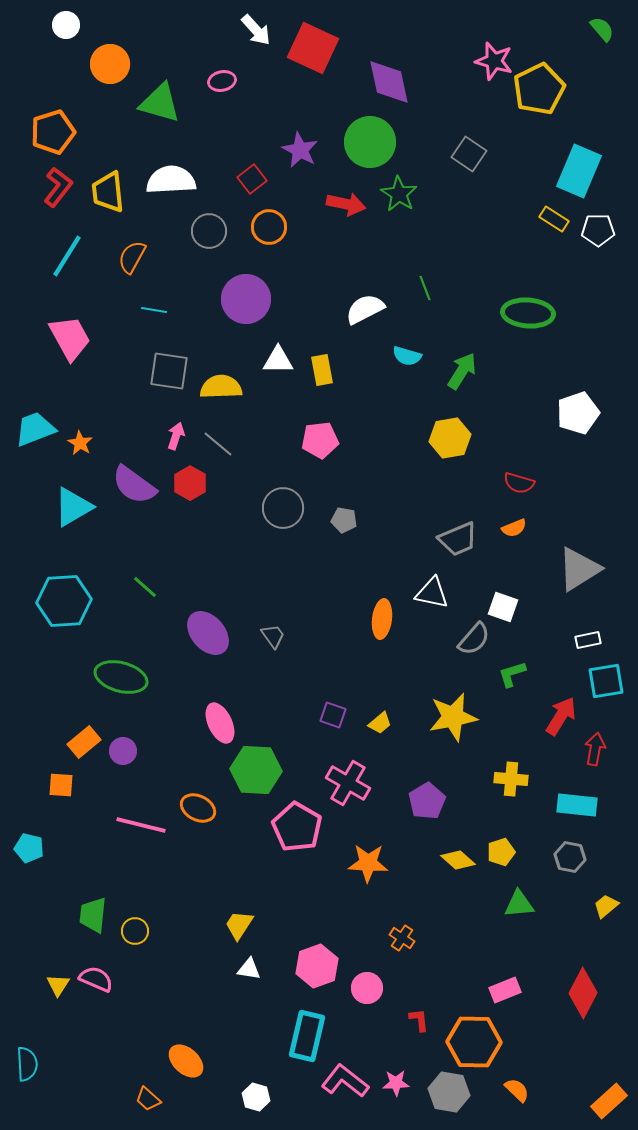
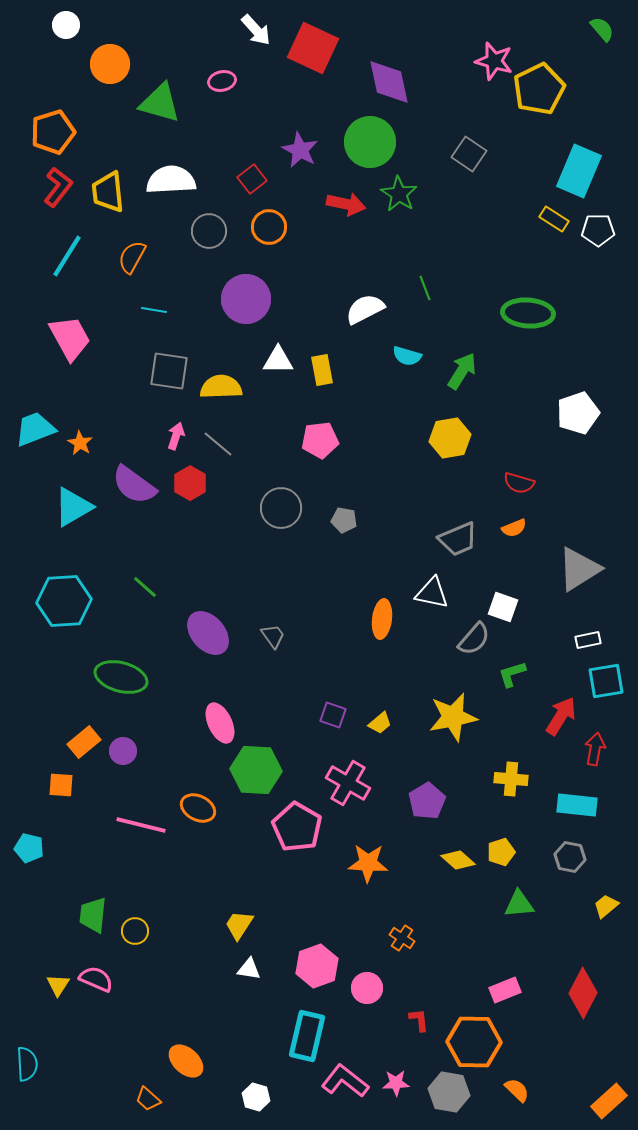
gray circle at (283, 508): moved 2 px left
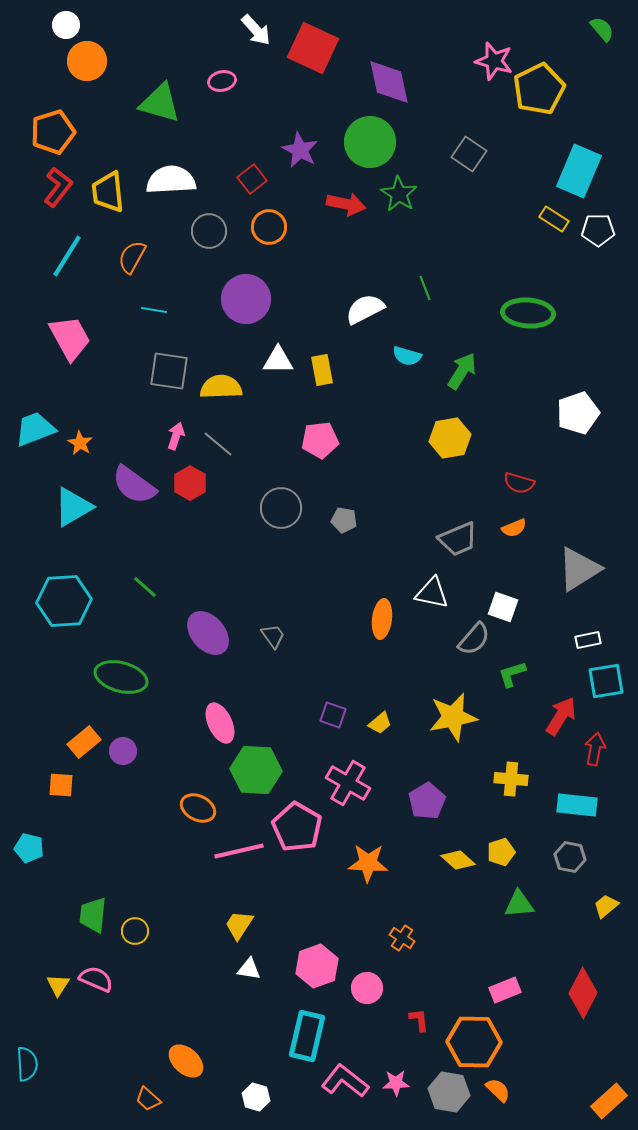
orange circle at (110, 64): moved 23 px left, 3 px up
pink line at (141, 825): moved 98 px right, 26 px down; rotated 27 degrees counterclockwise
orange semicircle at (517, 1090): moved 19 px left
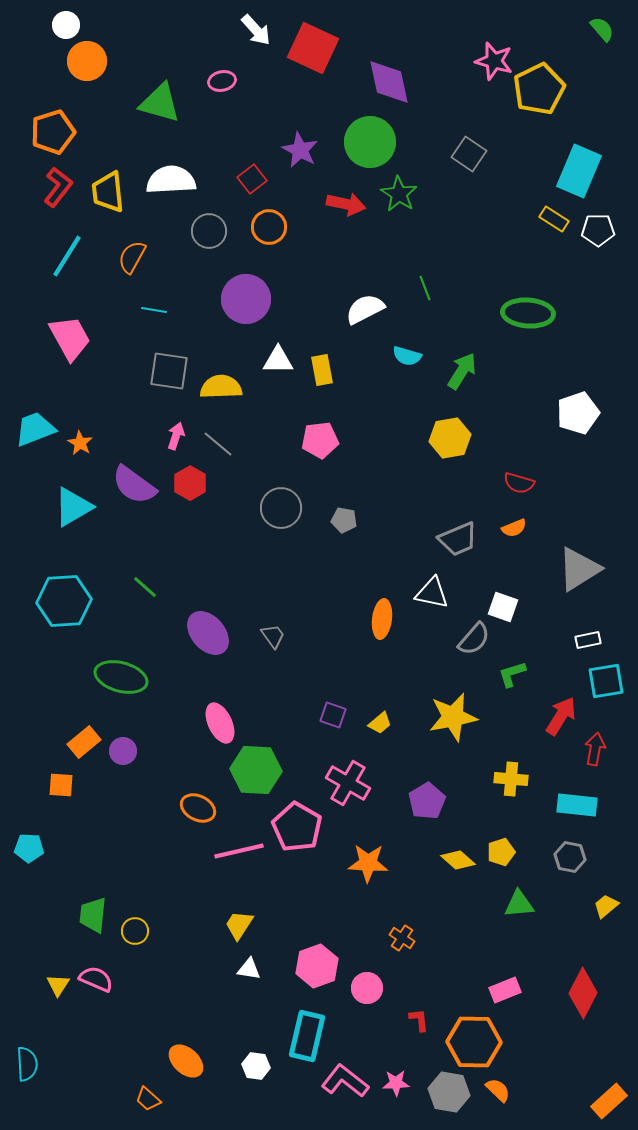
cyan pentagon at (29, 848): rotated 12 degrees counterclockwise
white hexagon at (256, 1097): moved 31 px up; rotated 8 degrees counterclockwise
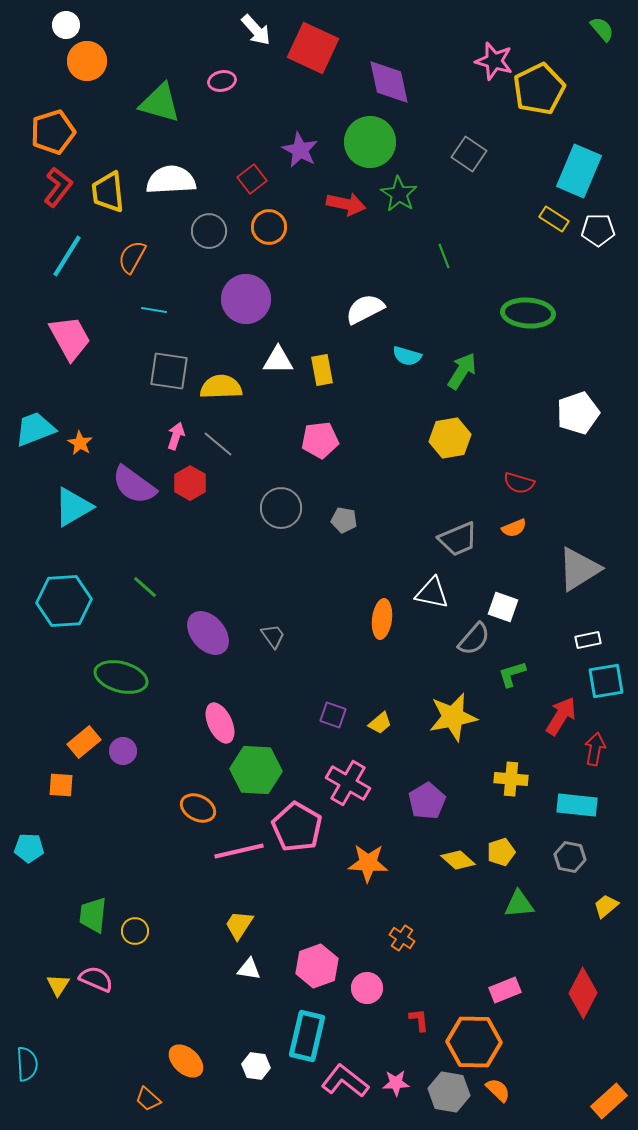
green line at (425, 288): moved 19 px right, 32 px up
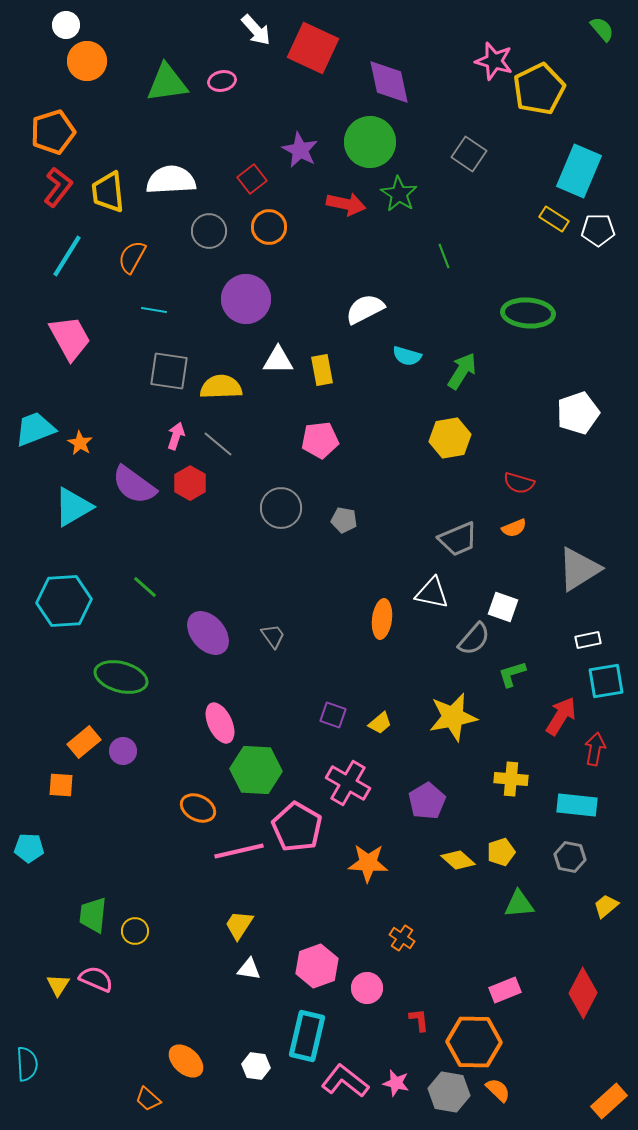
green triangle at (160, 103): moved 7 px right, 20 px up; rotated 24 degrees counterclockwise
pink star at (396, 1083): rotated 16 degrees clockwise
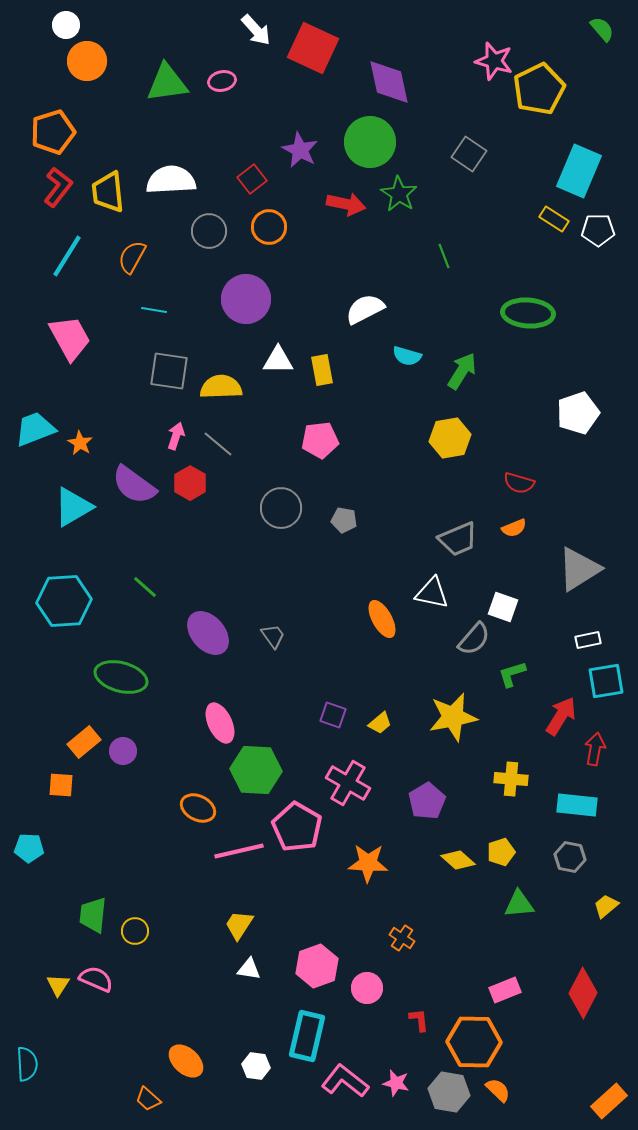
orange ellipse at (382, 619): rotated 36 degrees counterclockwise
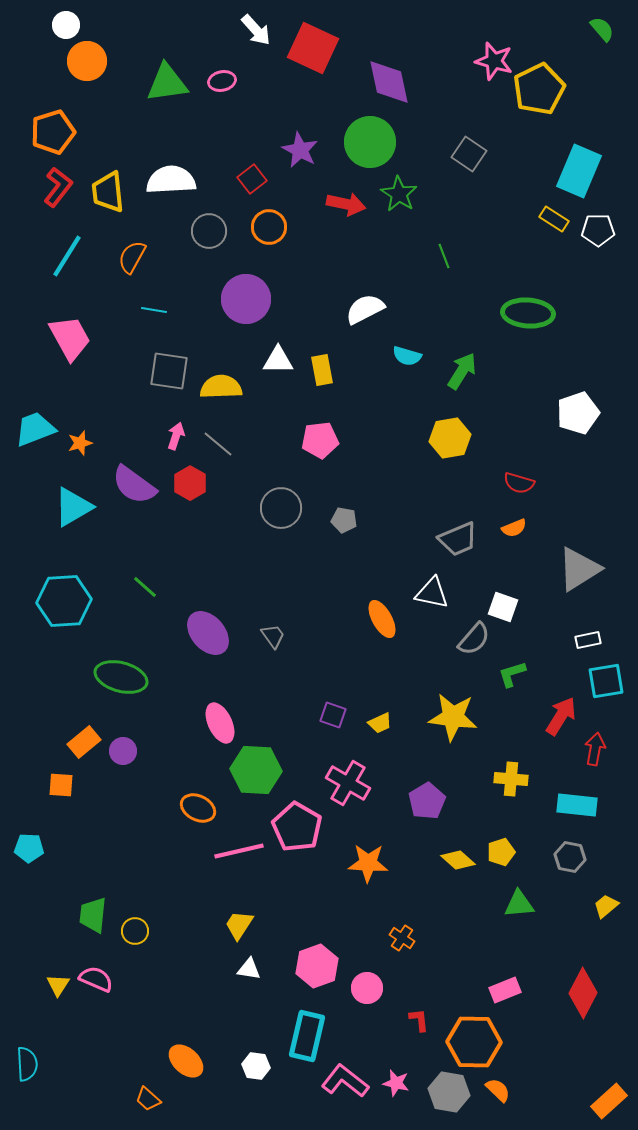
orange star at (80, 443): rotated 25 degrees clockwise
yellow star at (453, 717): rotated 18 degrees clockwise
yellow trapezoid at (380, 723): rotated 15 degrees clockwise
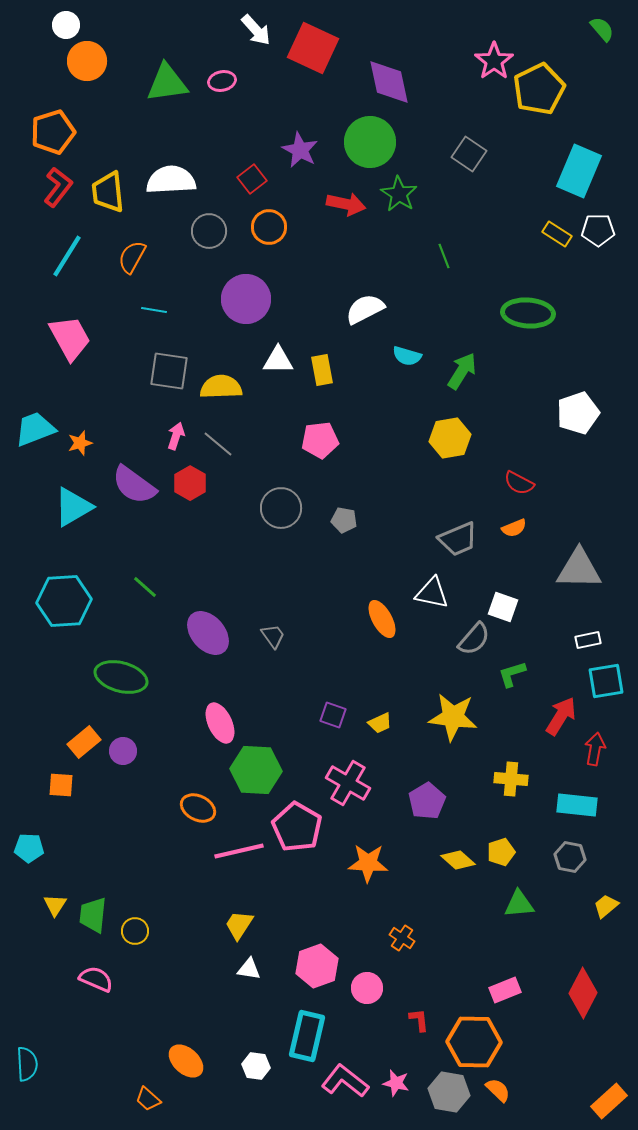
pink star at (494, 61): rotated 21 degrees clockwise
yellow rectangle at (554, 219): moved 3 px right, 15 px down
red semicircle at (519, 483): rotated 12 degrees clockwise
gray triangle at (579, 569): rotated 33 degrees clockwise
yellow triangle at (58, 985): moved 3 px left, 80 px up
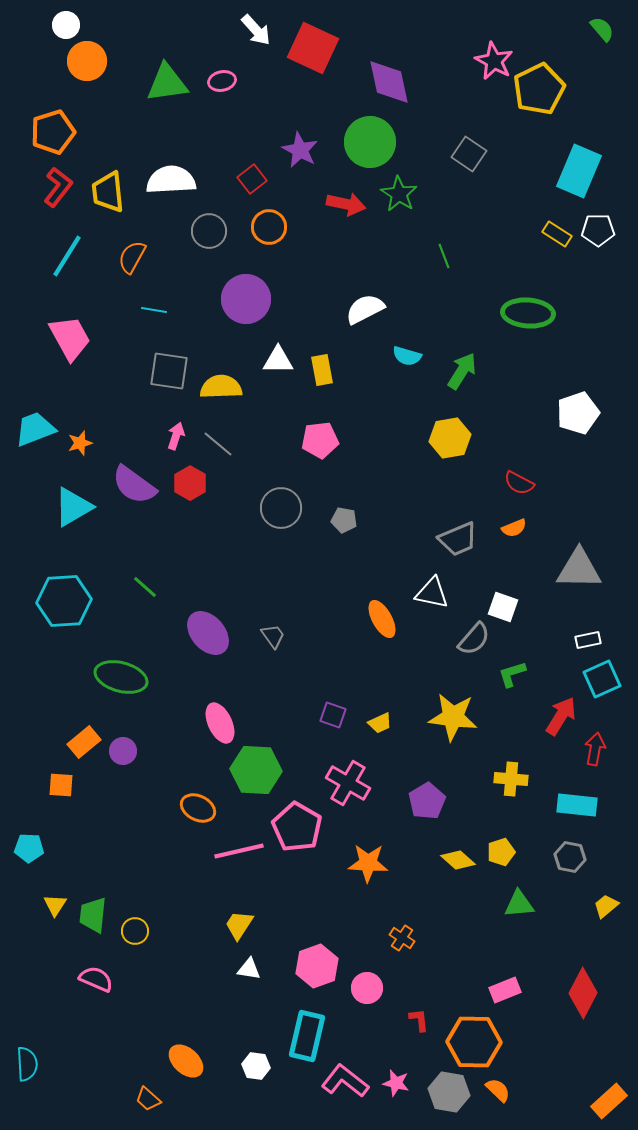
pink star at (494, 61): rotated 9 degrees counterclockwise
cyan square at (606, 681): moved 4 px left, 2 px up; rotated 15 degrees counterclockwise
